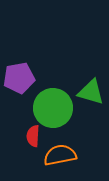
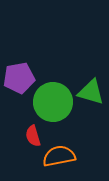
green circle: moved 6 px up
red semicircle: rotated 20 degrees counterclockwise
orange semicircle: moved 1 px left, 1 px down
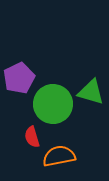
purple pentagon: rotated 16 degrees counterclockwise
green circle: moved 2 px down
red semicircle: moved 1 px left, 1 px down
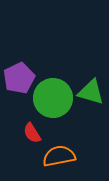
green circle: moved 6 px up
red semicircle: moved 4 px up; rotated 15 degrees counterclockwise
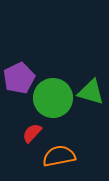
red semicircle: rotated 75 degrees clockwise
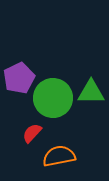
green triangle: rotated 16 degrees counterclockwise
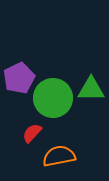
green triangle: moved 3 px up
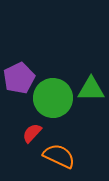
orange semicircle: rotated 36 degrees clockwise
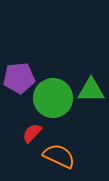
purple pentagon: rotated 20 degrees clockwise
green triangle: moved 1 px down
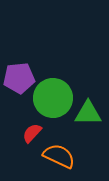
green triangle: moved 3 px left, 23 px down
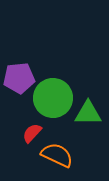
orange semicircle: moved 2 px left, 1 px up
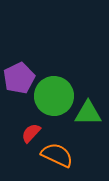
purple pentagon: rotated 20 degrees counterclockwise
green circle: moved 1 px right, 2 px up
red semicircle: moved 1 px left
